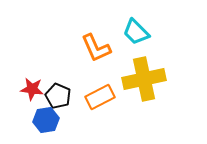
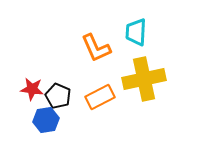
cyan trapezoid: rotated 48 degrees clockwise
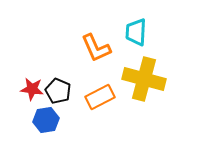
yellow cross: rotated 27 degrees clockwise
black pentagon: moved 5 px up
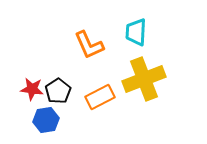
orange L-shape: moved 7 px left, 3 px up
yellow cross: rotated 36 degrees counterclockwise
black pentagon: rotated 15 degrees clockwise
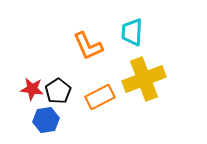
cyan trapezoid: moved 4 px left
orange L-shape: moved 1 px left, 1 px down
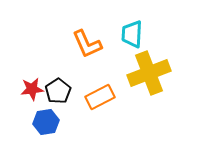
cyan trapezoid: moved 2 px down
orange L-shape: moved 1 px left, 2 px up
yellow cross: moved 5 px right, 6 px up
red star: rotated 15 degrees counterclockwise
blue hexagon: moved 2 px down
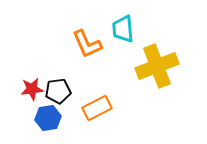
cyan trapezoid: moved 9 px left, 5 px up; rotated 8 degrees counterclockwise
yellow cross: moved 8 px right, 7 px up
black pentagon: rotated 25 degrees clockwise
orange rectangle: moved 3 px left, 11 px down
blue hexagon: moved 2 px right, 4 px up
